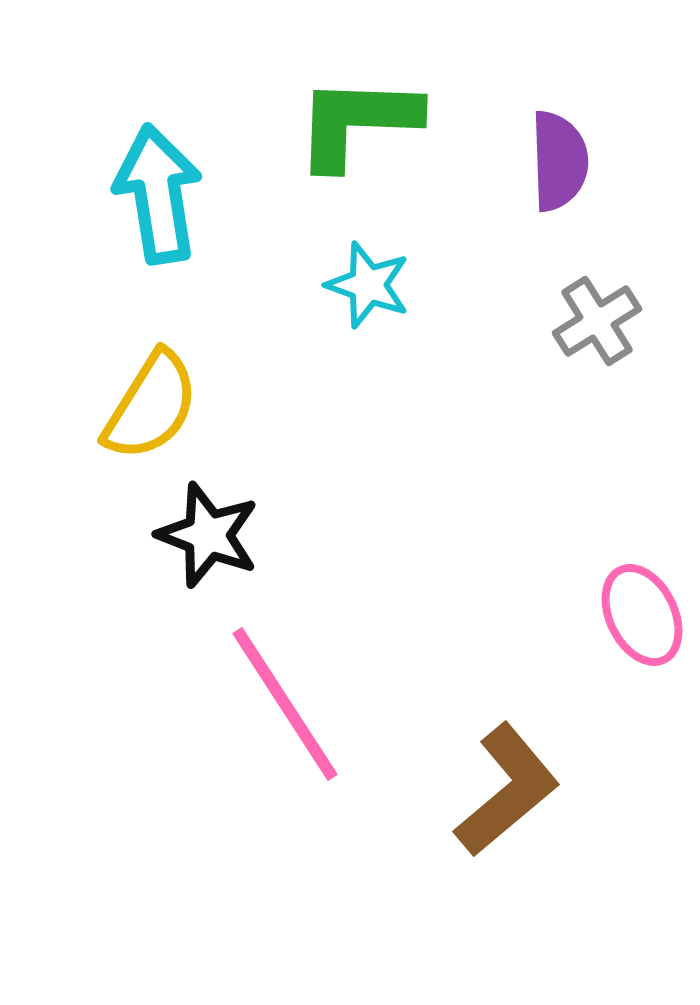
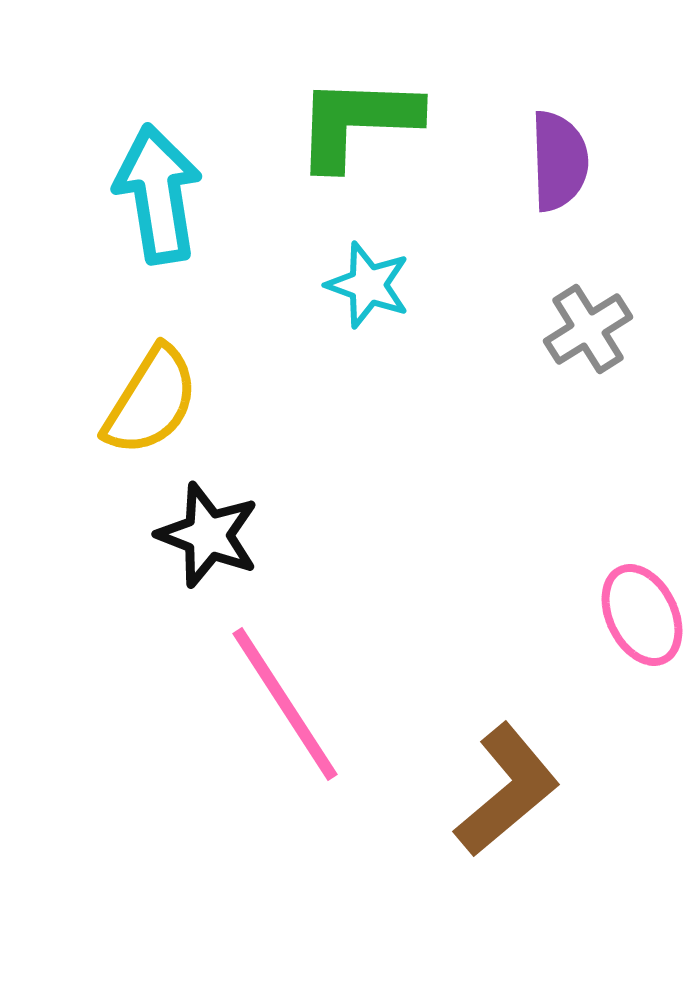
gray cross: moved 9 px left, 8 px down
yellow semicircle: moved 5 px up
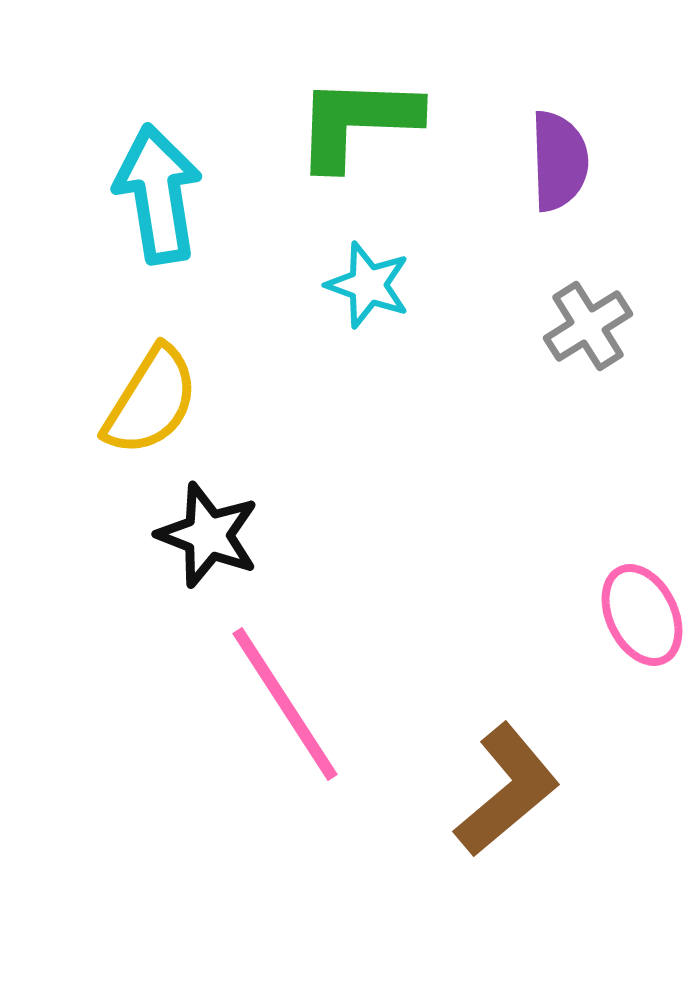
gray cross: moved 3 px up
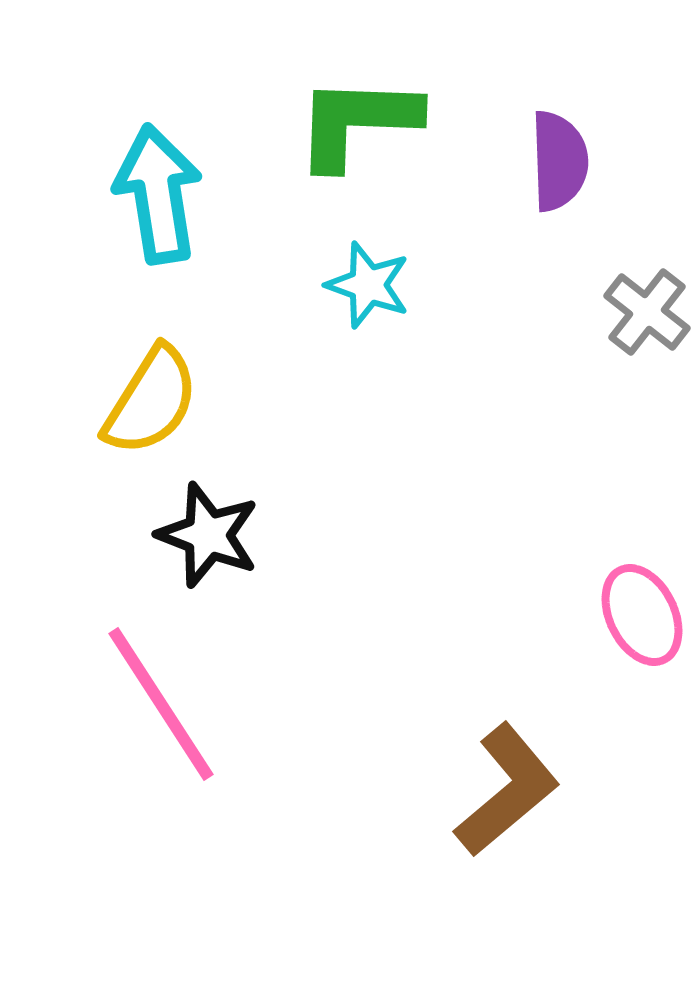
gray cross: moved 59 px right, 14 px up; rotated 20 degrees counterclockwise
pink line: moved 124 px left
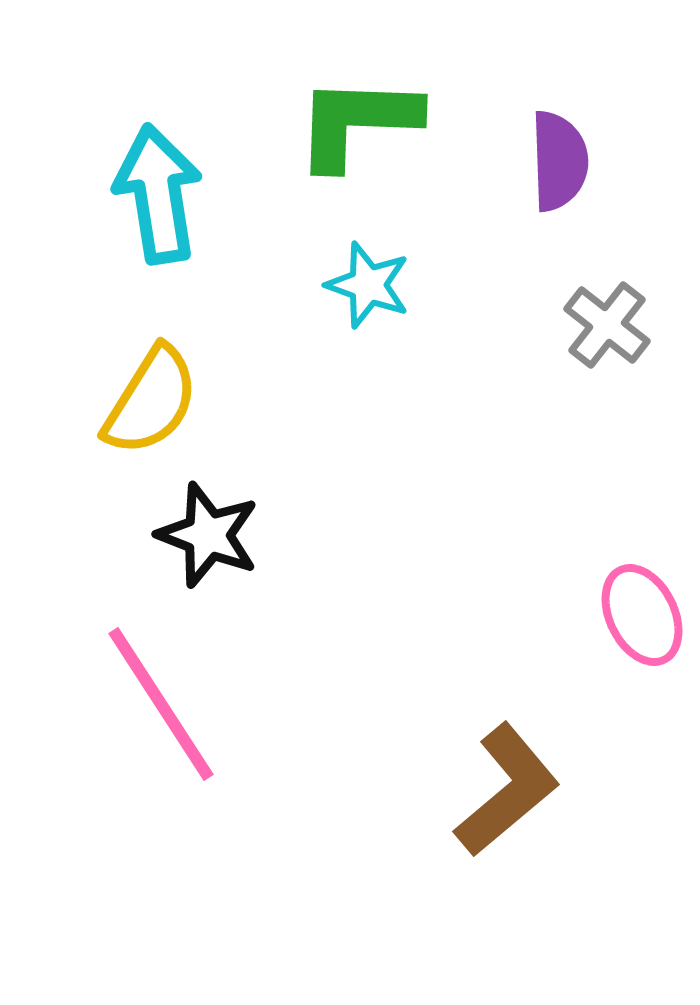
gray cross: moved 40 px left, 13 px down
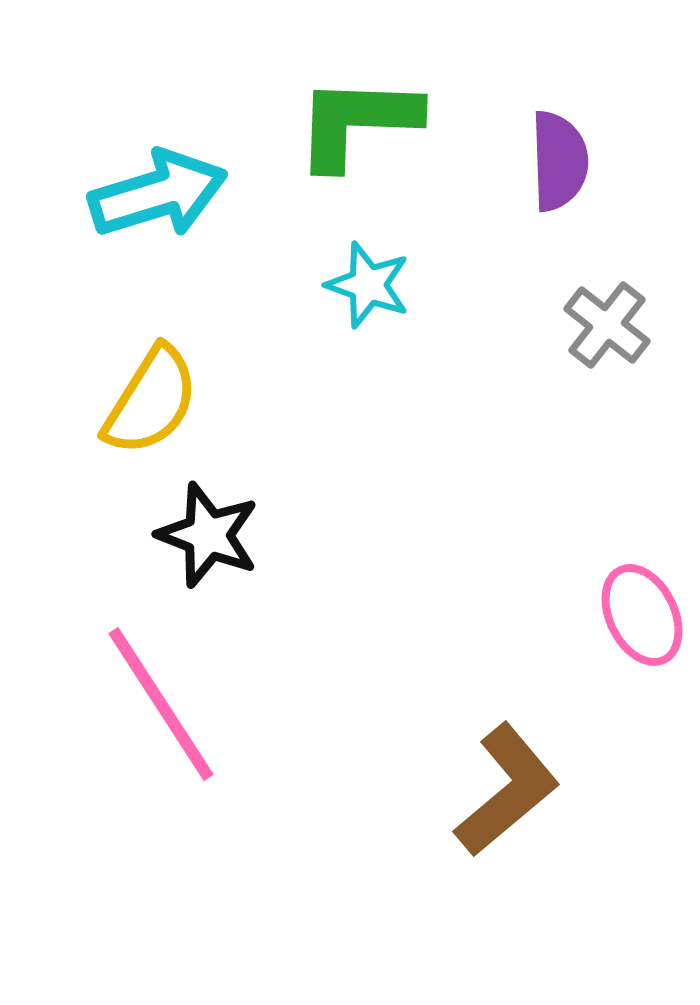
cyan arrow: rotated 82 degrees clockwise
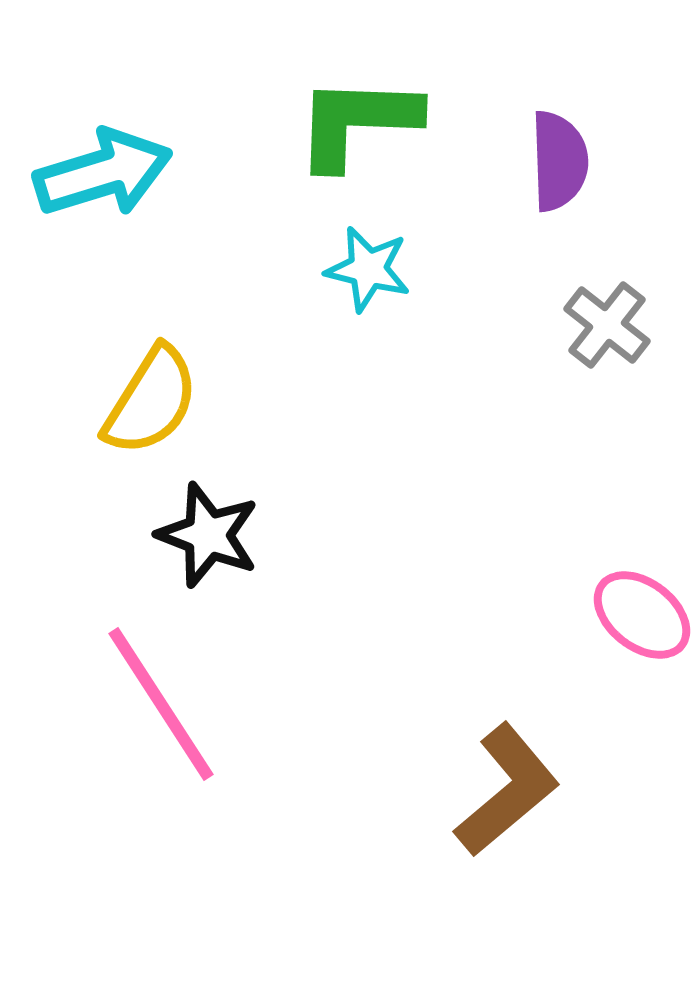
cyan arrow: moved 55 px left, 21 px up
cyan star: moved 16 px up; rotated 6 degrees counterclockwise
pink ellipse: rotated 26 degrees counterclockwise
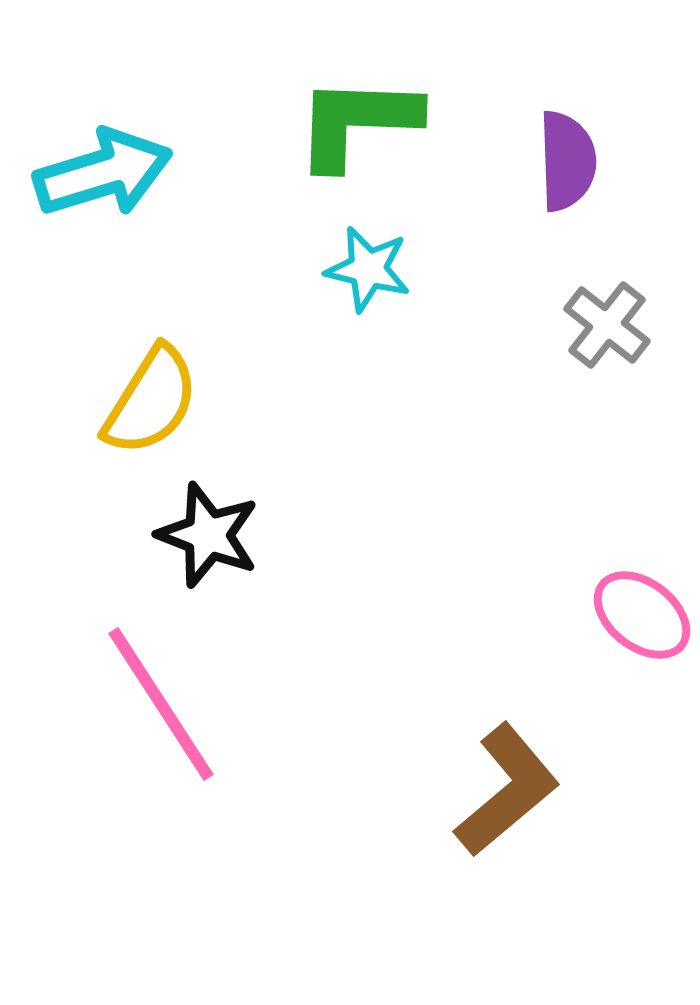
purple semicircle: moved 8 px right
